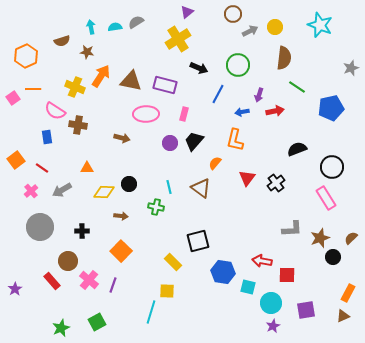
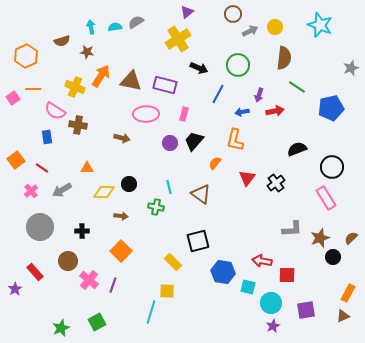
brown triangle at (201, 188): moved 6 px down
red rectangle at (52, 281): moved 17 px left, 9 px up
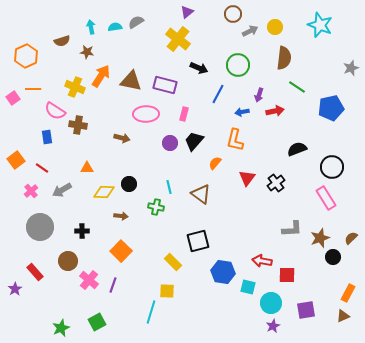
yellow cross at (178, 39): rotated 20 degrees counterclockwise
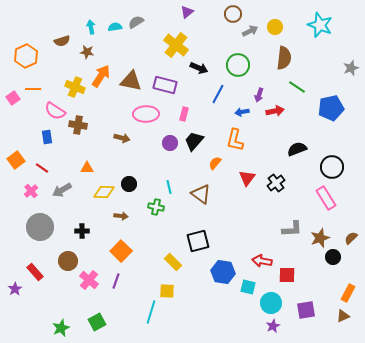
yellow cross at (178, 39): moved 2 px left, 6 px down
purple line at (113, 285): moved 3 px right, 4 px up
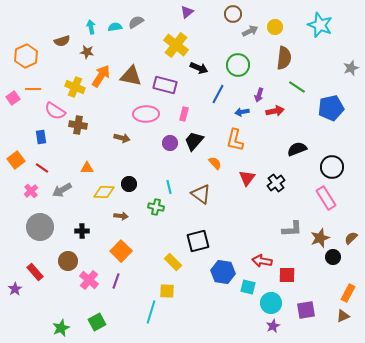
brown triangle at (131, 81): moved 5 px up
blue rectangle at (47, 137): moved 6 px left
orange semicircle at (215, 163): rotated 96 degrees clockwise
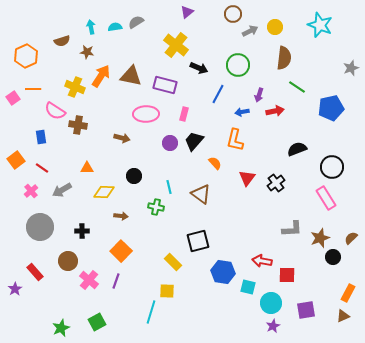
black circle at (129, 184): moved 5 px right, 8 px up
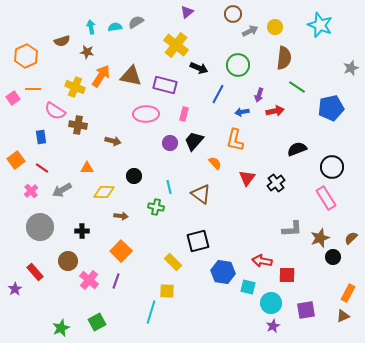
brown arrow at (122, 138): moved 9 px left, 3 px down
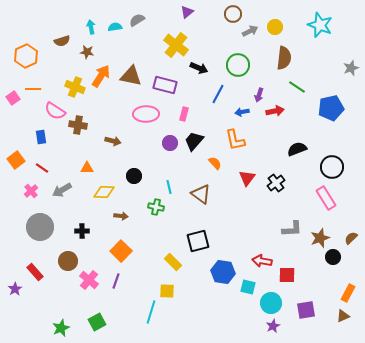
gray semicircle at (136, 22): moved 1 px right, 2 px up
orange L-shape at (235, 140): rotated 25 degrees counterclockwise
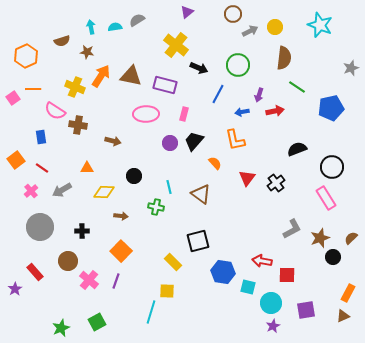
gray L-shape at (292, 229): rotated 25 degrees counterclockwise
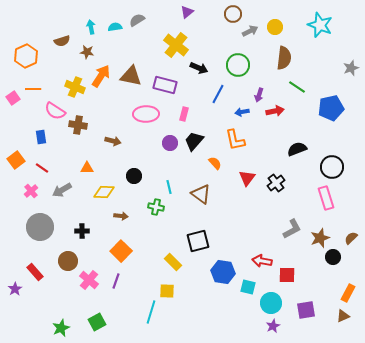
pink rectangle at (326, 198): rotated 15 degrees clockwise
